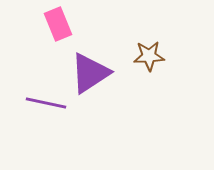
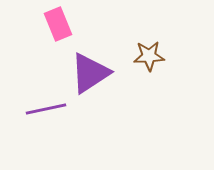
purple line: moved 6 px down; rotated 24 degrees counterclockwise
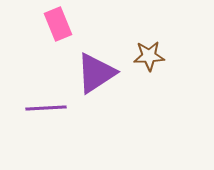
purple triangle: moved 6 px right
purple line: moved 1 px up; rotated 9 degrees clockwise
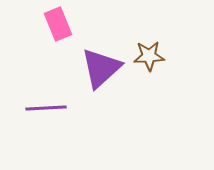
purple triangle: moved 5 px right, 5 px up; rotated 9 degrees counterclockwise
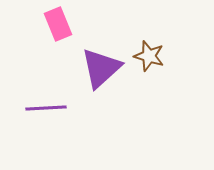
brown star: rotated 20 degrees clockwise
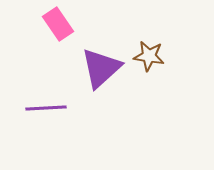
pink rectangle: rotated 12 degrees counterclockwise
brown star: rotated 8 degrees counterclockwise
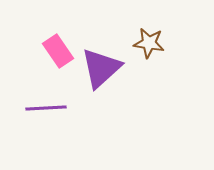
pink rectangle: moved 27 px down
brown star: moved 13 px up
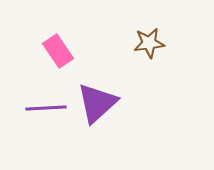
brown star: rotated 16 degrees counterclockwise
purple triangle: moved 4 px left, 35 px down
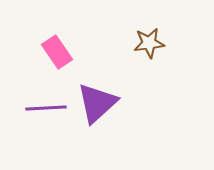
pink rectangle: moved 1 px left, 1 px down
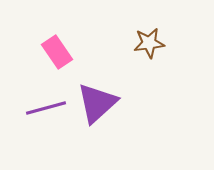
purple line: rotated 12 degrees counterclockwise
